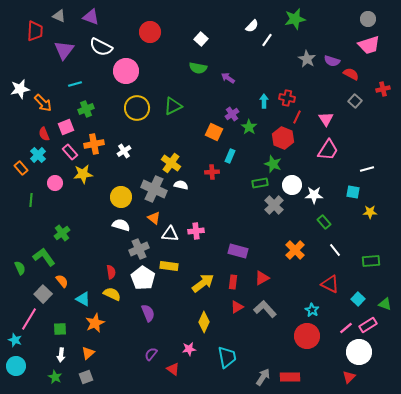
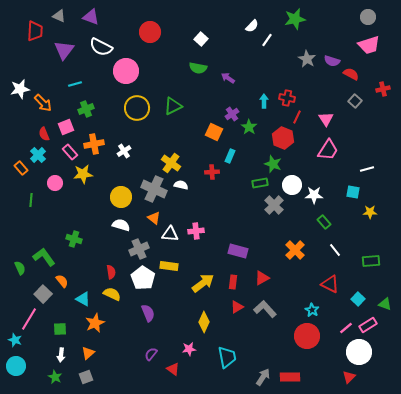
gray circle at (368, 19): moved 2 px up
green cross at (62, 233): moved 12 px right, 6 px down; rotated 35 degrees counterclockwise
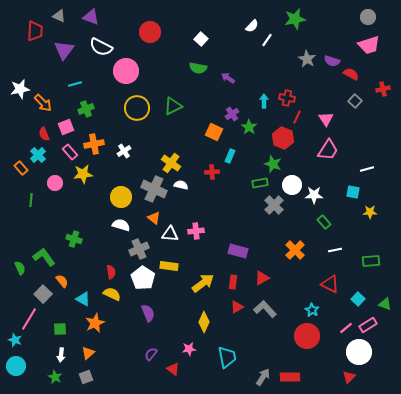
white line at (335, 250): rotated 64 degrees counterclockwise
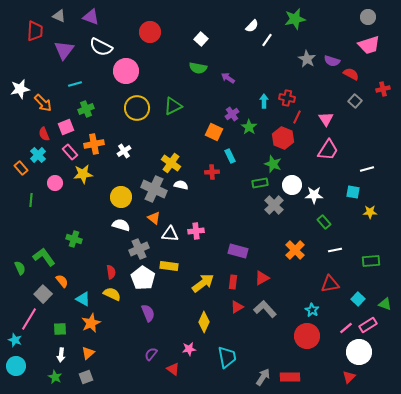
cyan rectangle at (230, 156): rotated 48 degrees counterclockwise
red triangle at (330, 284): rotated 36 degrees counterclockwise
orange star at (95, 323): moved 4 px left
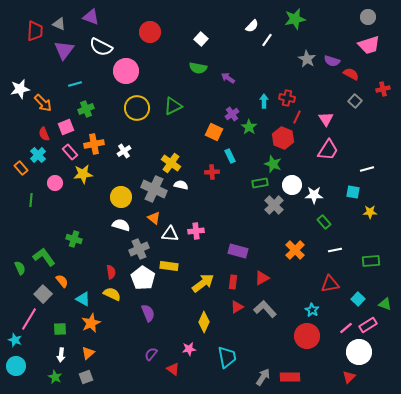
gray triangle at (59, 16): moved 8 px down
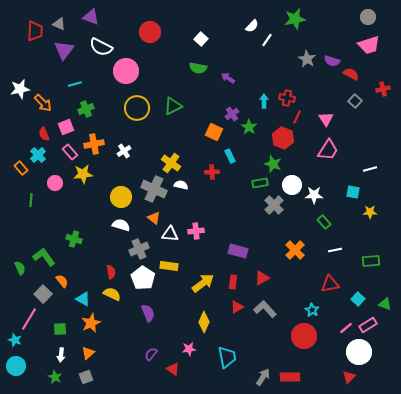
white line at (367, 169): moved 3 px right
red circle at (307, 336): moved 3 px left
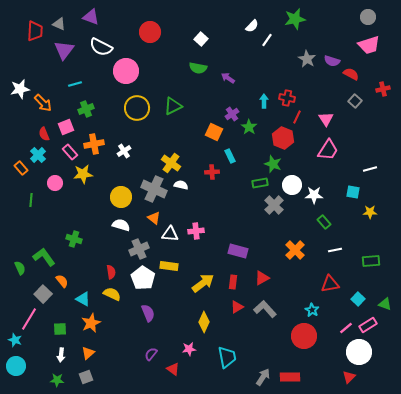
green star at (55, 377): moved 2 px right, 3 px down; rotated 24 degrees counterclockwise
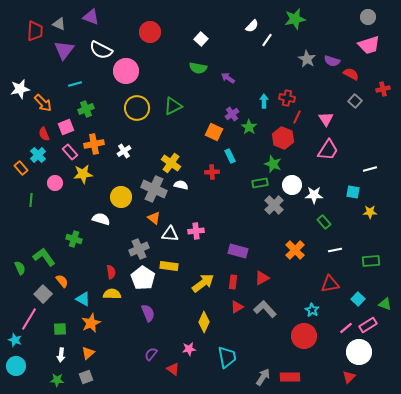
white semicircle at (101, 47): moved 3 px down
white semicircle at (121, 225): moved 20 px left, 6 px up
yellow semicircle at (112, 294): rotated 24 degrees counterclockwise
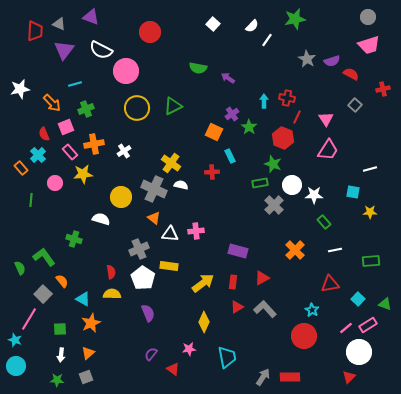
white square at (201, 39): moved 12 px right, 15 px up
purple semicircle at (332, 61): rotated 35 degrees counterclockwise
gray square at (355, 101): moved 4 px down
orange arrow at (43, 103): moved 9 px right
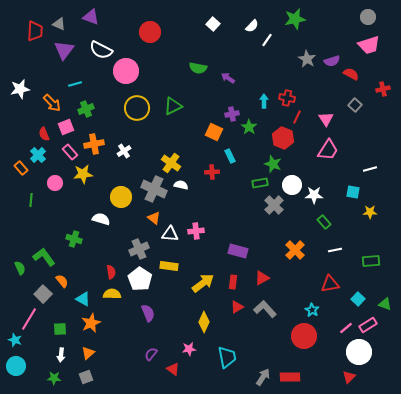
purple cross at (232, 114): rotated 24 degrees clockwise
white pentagon at (143, 278): moved 3 px left, 1 px down
green star at (57, 380): moved 3 px left, 2 px up
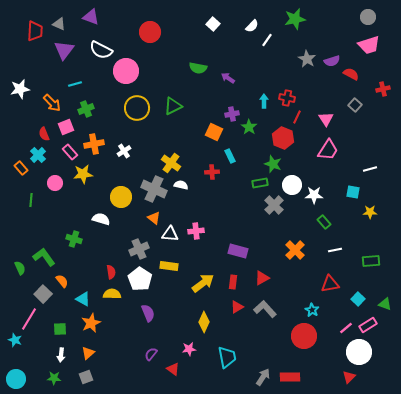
cyan circle at (16, 366): moved 13 px down
